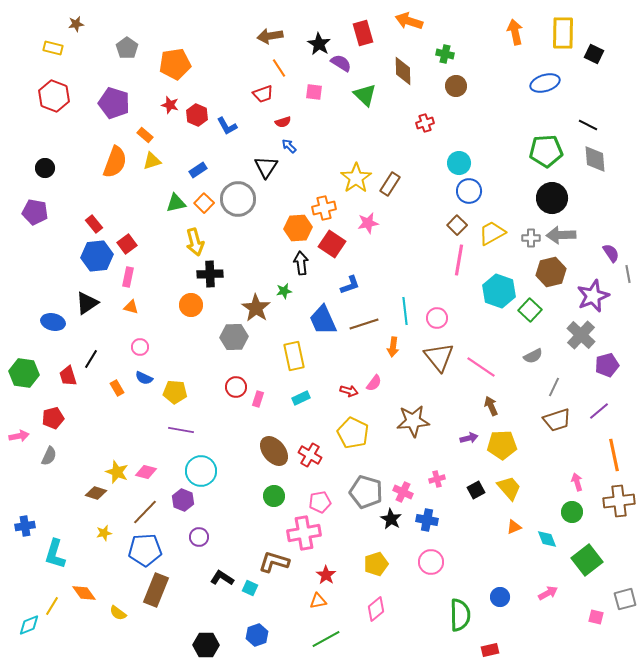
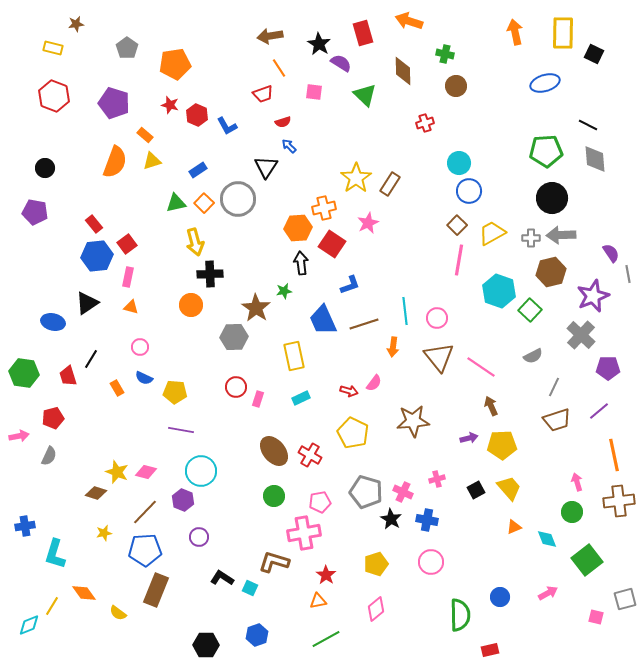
pink star at (368, 223): rotated 15 degrees counterclockwise
purple pentagon at (607, 365): moved 1 px right, 3 px down; rotated 15 degrees clockwise
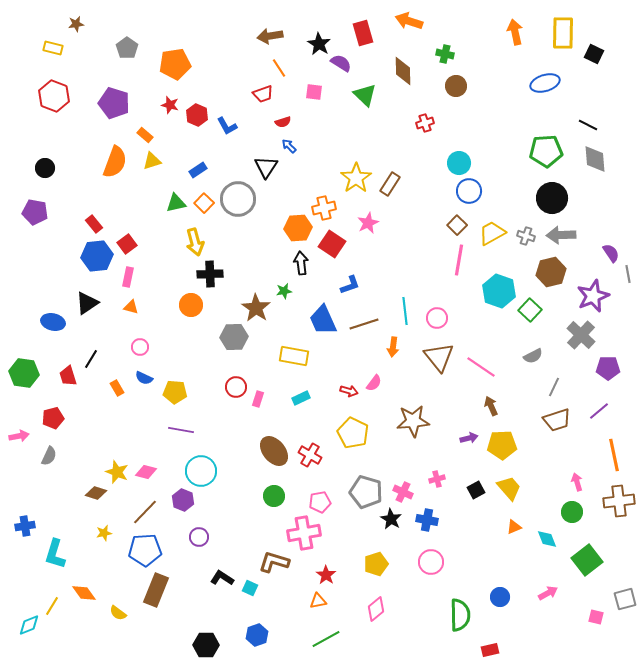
gray cross at (531, 238): moved 5 px left, 2 px up; rotated 18 degrees clockwise
yellow rectangle at (294, 356): rotated 68 degrees counterclockwise
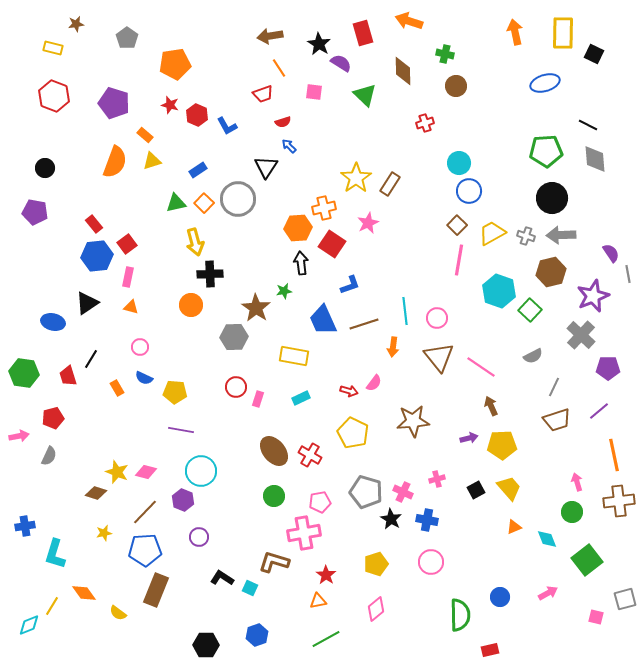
gray pentagon at (127, 48): moved 10 px up
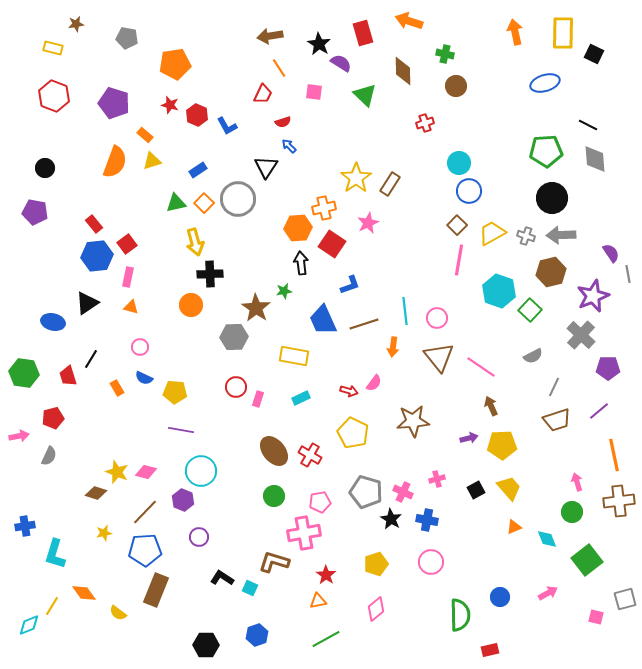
gray pentagon at (127, 38): rotated 25 degrees counterclockwise
red trapezoid at (263, 94): rotated 45 degrees counterclockwise
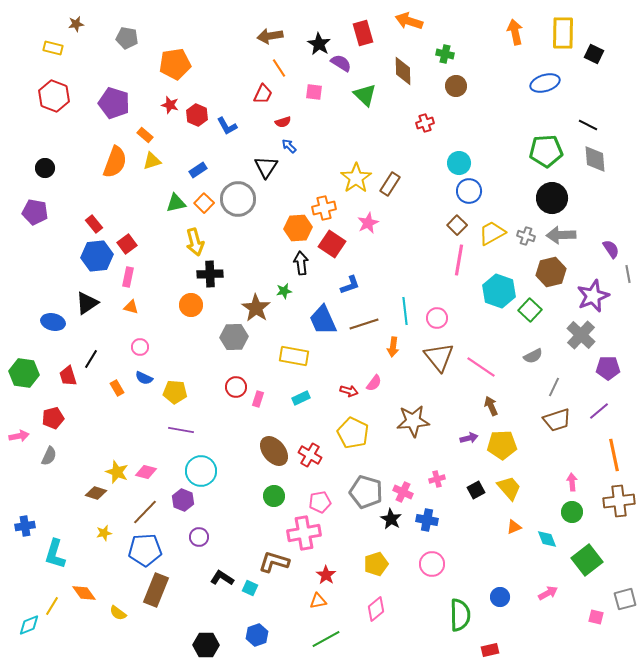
purple semicircle at (611, 253): moved 4 px up
pink arrow at (577, 482): moved 5 px left; rotated 12 degrees clockwise
pink circle at (431, 562): moved 1 px right, 2 px down
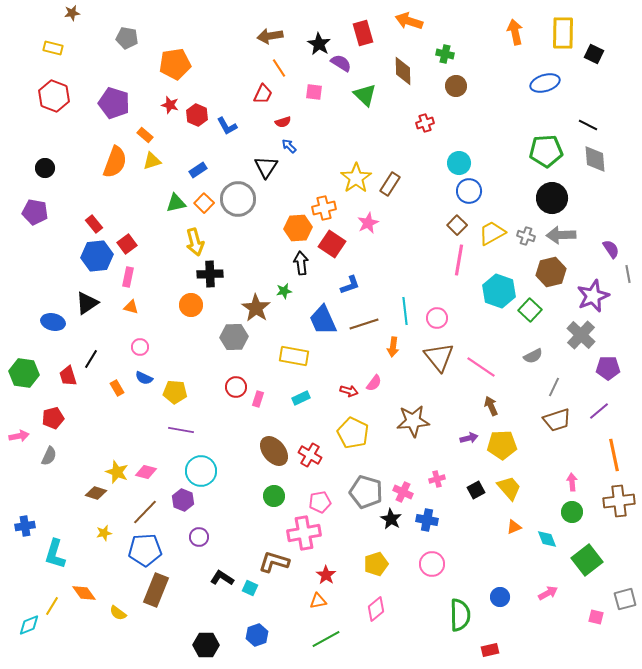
brown star at (76, 24): moved 4 px left, 11 px up
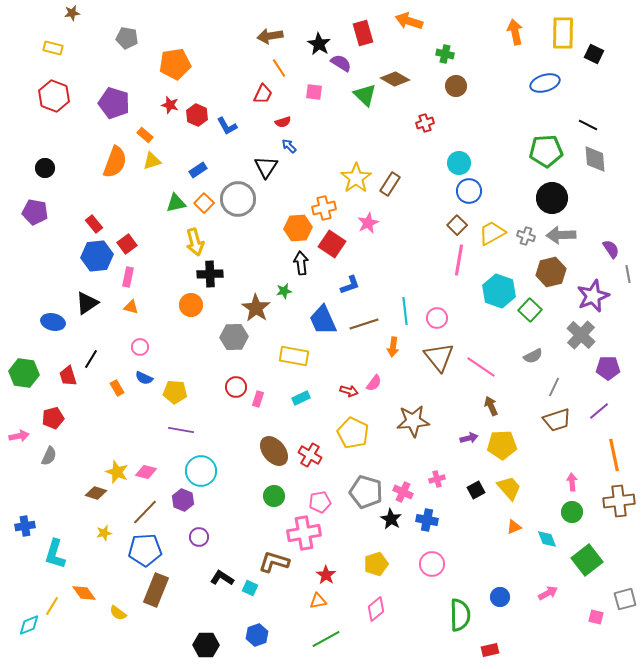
brown diamond at (403, 71): moved 8 px left, 8 px down; rotated 60 degrees counterclockwise
